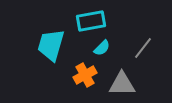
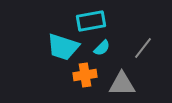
cyan trapezoid: moved 12 px right, 2 px down; rotated 88 degrees counterclockwise
orange cross: rotated 20 degrees clockwise
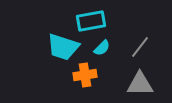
gray line: moved 3 px left, 1 px up
gray triangle: moved 18 px right
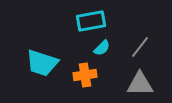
cyan trapezoid: moved 21 px left, 16 px down
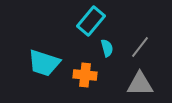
cyan rectangle: rotated 40 degrees counterclockwise
cyan semicircle: moved 5 px right; rotated 60 degrees counterclockwise
cyan trapezoid: moved 2 px right
orange cross: rotated 15 degrees clockwise
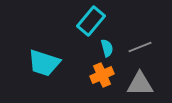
gray line: rotated 30 degrees clockwise
orange cross: moved 17 px right; rotated 30 degrees counterclockwise
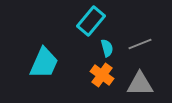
gray line: moved 3 px up
cyan trapezoid: rotated 84 degrees counterclockwise
orange cross: rotated 30 degrees counterclockwise
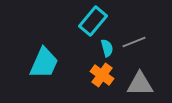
cyan rectangle: moved 2 px right
gray line: moved 6 px left, 2 px up
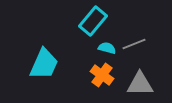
gray line: moved 2 px down
cyan semicircle: rotated 60 degrees counterclockwise
cyan trapezoid: moved 1 px down
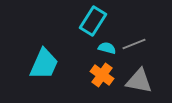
cyan rectangle: rotated 8 degrees counterclockwise
gray triangle: moved 1 px left, 3 px up; rotated 12 degrees clockwise
